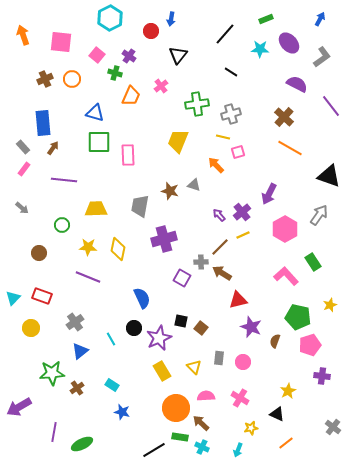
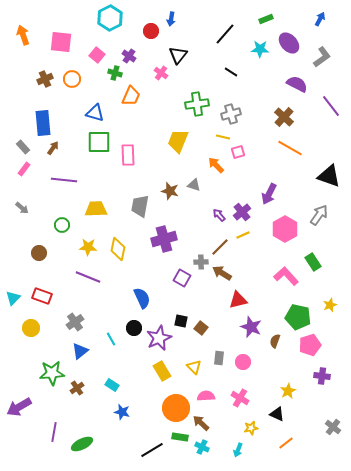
pink cross at (161, 86): moved 13 px up; rotated 16 degrees counterclockwise
black line at (154, 450): moved 2 px left
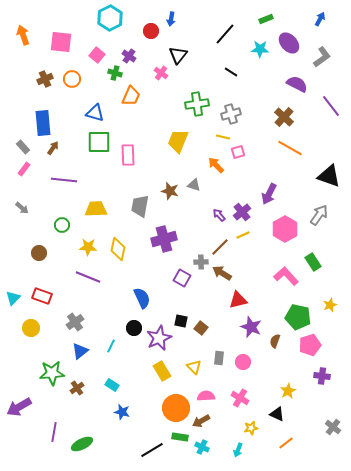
cyan line at (111, 339): moved 7 px down; rotated 56 degrees clockwise
brown arrow at (201, 423): moved 2 px up; rotated 72 degrees counterclockwise
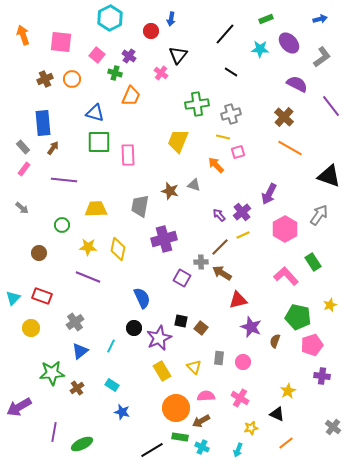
blue arrow at (320, 19): rotated 48 degrees clockwise
pink pentagon at (310, 345): moved 2 px right
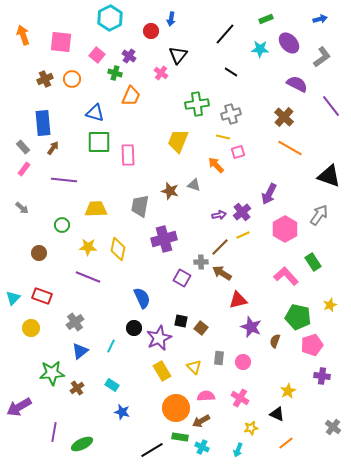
purple arrow at (219, 215): rotated 120 degrees clockwise
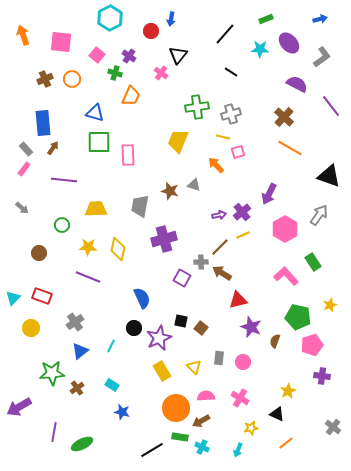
green cross at (197, 104): moved 3 px down
gray rectangle at (23, 147): moved 3 px right, 2 px down
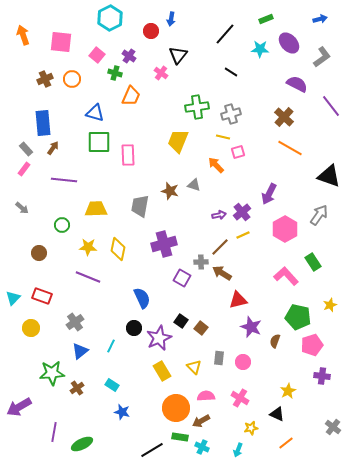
purple cross at (164, 239): moved 5 px down
black square at (181, 321): rotated 24 degrees clockwise
